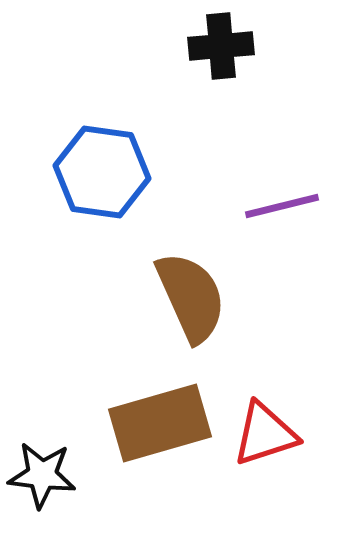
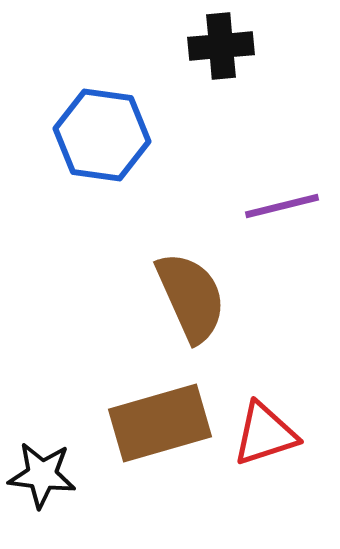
blue hexagon: moved 37 px up
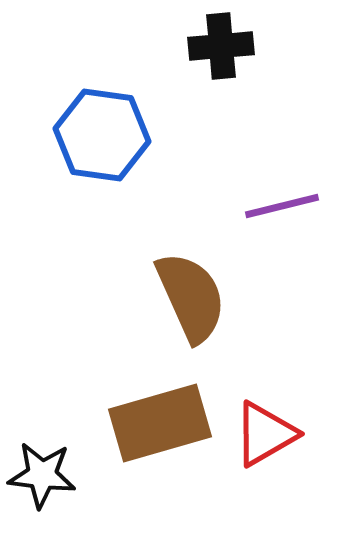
red triangle: rotated 12 degrees counterclockwise
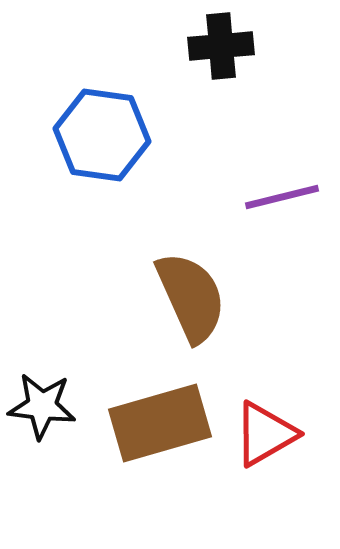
purple line: moved 9 px up
black star: moved 69 px up
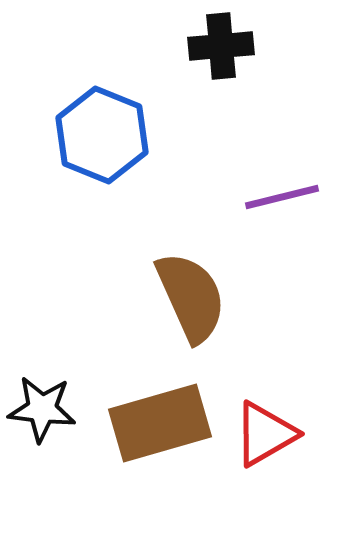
blue hexagon: rotated 14 degrees clockwise
black star: moved 3 px down
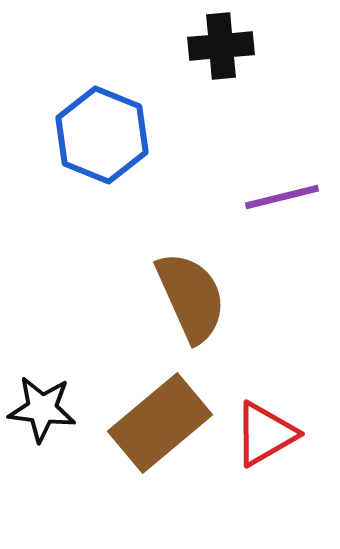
brown rectangle: rotated 24 degrees counterclockwise
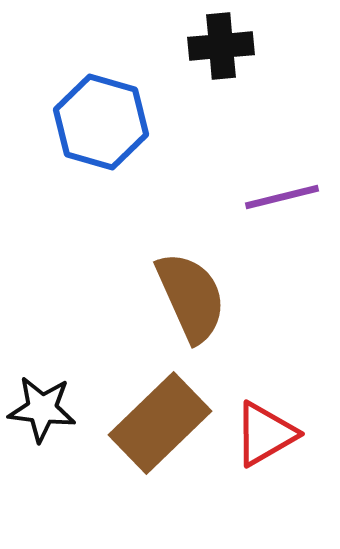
blue hexagon: moved 1 px left, 13 px up; rotated 6 degrees counterclockwise
brown rectangle: rotated 4 degrees counterclockwise
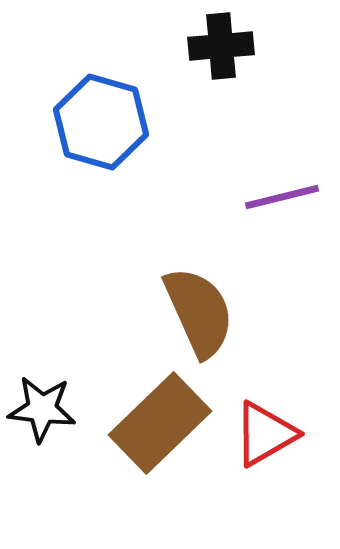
brown semicircle: moved 8 px right, 15 px down
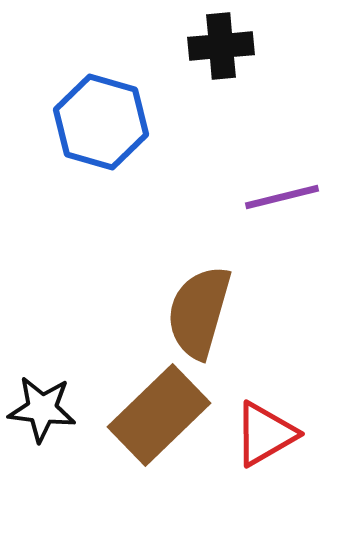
brown semicircle: rotated 140 degrees counterclockwise
brown rectangle: moved 1 px left, 8 px up
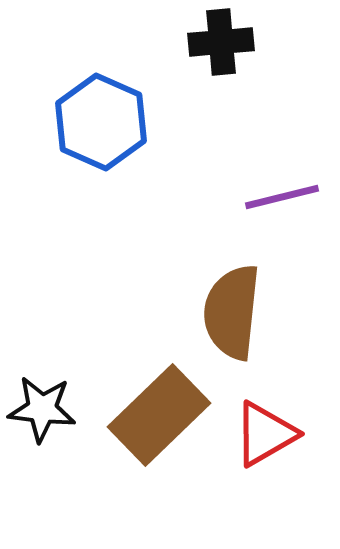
black cross: moved 4 px up
blue hexagon: rotated 8 degrees clockwise
brown semicircle: moved 33 px right; rotated 10 degrees counterclockwise
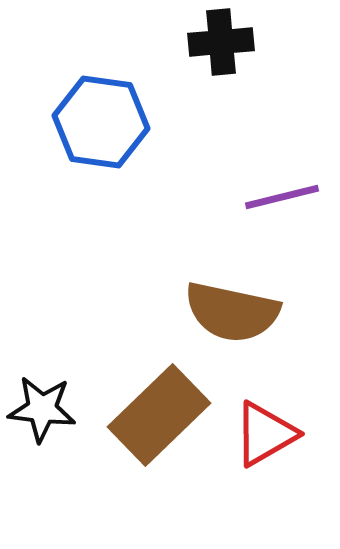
blue hexagon: rotated 16 degrees counterclockwise
brown semicircle: rotated 84 degrees counterclockwise
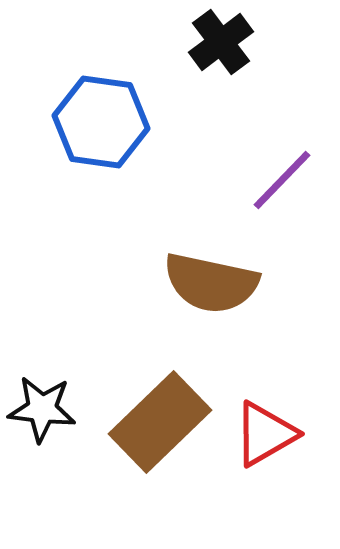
black cross: rotated 32 degrees counterclockwise
purple line: moved 17 px up; rotated 32 degrees counterclockwise
brown semicircle: moved 21 px left, 29 px up
brown rectangle: moved 1 px right, 7 px down
